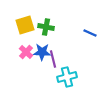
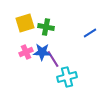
yellow square: moved 2 px up
blue line: rotated 56 degrees counterclockwise
pink cross: rotated 24 degrees clockwise
purple line: rotated 18 degrees counterclockwise
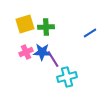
yellow square: moved 1 px down
green cross: rotated 14 degrees counterclockwise
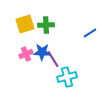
green cross: moved 2 px up
pink cross: moved 2 px down
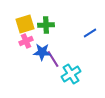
pink cross: moved 13 px up
cyan cross: moved 4 px right, 3 px up; rotated 18 degrees counterclockwise
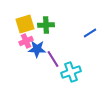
blue star: moved 5 px left, 3 px up
cyan cross: moved 2 px up; rotated 12 degrees clockwise
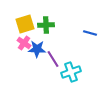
blue line: rotated 48 degrees clockwise
pink cross: moved 2 px left, 2 px down; rotated 32 degrees counterclockwise
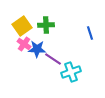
yellow square: moved 3 px left, 2 px down; rotated 18 degrees counterclockwise
blue line: rotated 56 degrees clockwise
pink cross: moved 1 px down
purple line: rotated 24 degrees counterclockwise
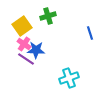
green cross: moved 2 px right, 9 px up; rotated 14 degrees counterclockwise
blue star: moved 1 px left, 1 px down
purple line: moved 27 px left
cyan cross: moved 2 px left, 6 px down
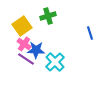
cyan cross: moved 14 px left, 16 px up; rotated 24 degrees counterclockwise
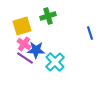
yellow square: rotated 18 degrees clockwise
purple line: moved 1 px left, 1 px up
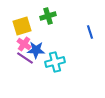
blue line: moved 1 px up
cyan cross: rotated 30 degrees clockwise
